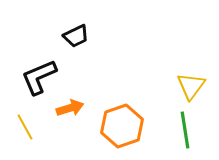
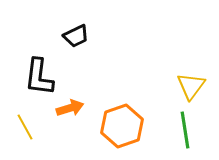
black L-shape: rotated 60 degrees counterclockwise
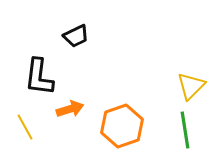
yellow triangle: rotated 8 degrees clockwise
orange arrow: moved 1 px down
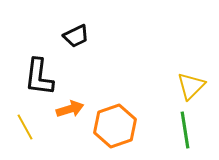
orange hexagon: moved 7 px left
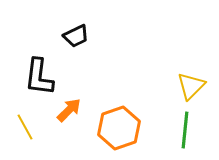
orange arrow: moved 1 px left, 1 px down; rotated 28 degrees counterclockwise
orange hexagon: moved 4 px right, 2 px down
green line: rotated 15 degrees clockwise
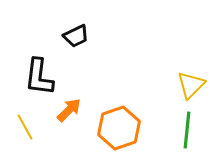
yellow triangle: moved 1 px up
green line: moved 2 px right
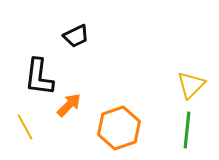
orange arrow: moved 5 px up
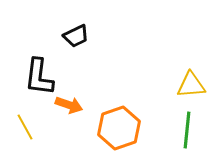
yellow triangle: rotated 40 degrees clockwise
orange arrow: rotated 64 degrees clockwise
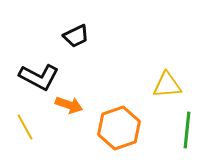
black L-shape: rotated 69 degrees counterclockwise
yellow triangle: moved 24 px left
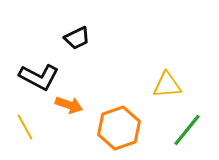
black trapezoid: moved 1 px right, 2 px down
green line: rotated 33 degrees clockwise
